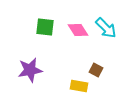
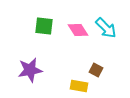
green square: moved 1 px left, 1 px up
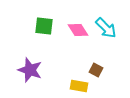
purple star: rotated 30 degrees clockwise
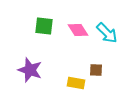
cyan arrow: moved 1 px right, 5 px down
brown square: rotated 24 degrees counterclockwise
yellow rectangle: moved 3 px left, 3 px up
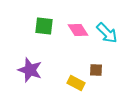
yellow rectangle: rotated 18 degrees clockwise
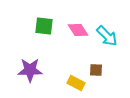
cyan arrow: moved 3 px down
purple star: rotated 20 degrees counterclockwise
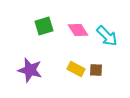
green square: rotated 24 degrees counterclockwise
purple star: rotated 15 degrees clockwise
yellow rectangle: moved 14 px up
